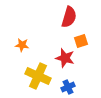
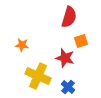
blue cross: rotated 24 degrees counterclockwise
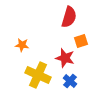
yellow cross: moved 1 px up
blue cross: moved 2 px right, 6 px up
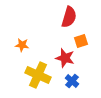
blue cross: moved 2 px right
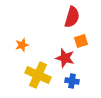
red semicircle: moved 3 px right
orange star: rotated 24 degrees counterclockwise
blue cross: rotated 32 degrees counterclockwise
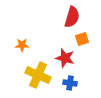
orange square: moved 1 px right, 2 px up
orange star: rotated 16 degrees clockwise
blue cross: moved 2 px left, 2 px down
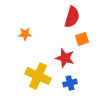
orange star: moved 3 px right, 11 px up
yellow cross: moved 1 px down
blue cross: rotated 24 degrees counterclockwise
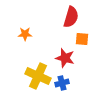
red semicircle: moved 1 px left
orange square: rotated 24 degrees clockwise
blue cross: moved 8 px left
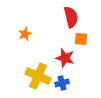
red semicircle: rotated 30 degrees counterclockwise
orange star: rotated 24 degrees counterclockwise
orange square: moved 1 px left
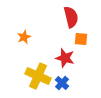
orange star: moved 1 px left, 3 px down
blue cross: rotated 32 degrees counterclockwise
